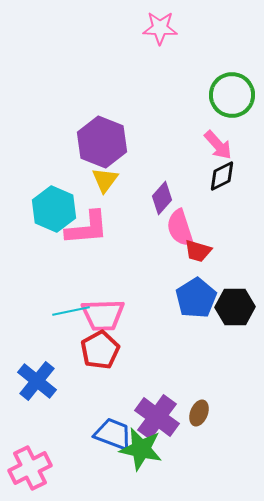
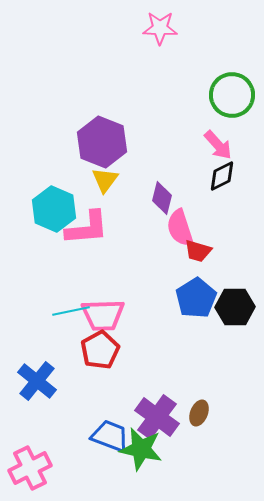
purple diamond: rotated 28 degrees counterclockwise
blue trapezoid: moved 3 px left, 2 px down
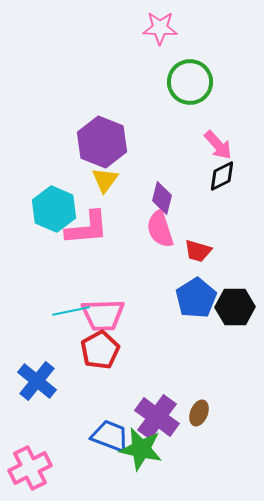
green circle: moved 42 px left, 13 px up
pink semicircle: moved 20 px left, 1 px down
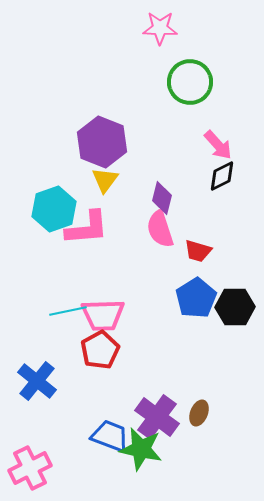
cyan hexagon: rotated 18 degrees clockwise
cyan line: moved 3 px left
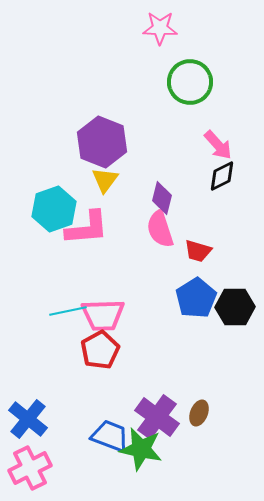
blue cross: moved 9 px left, 38 px down
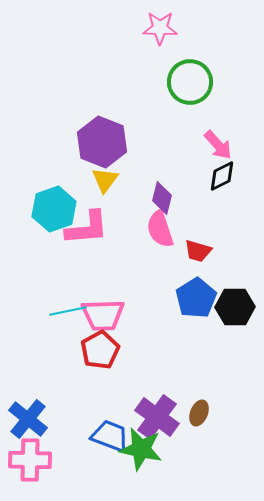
pink cross: moved 8 px up; rotated 27 degrees clockwise
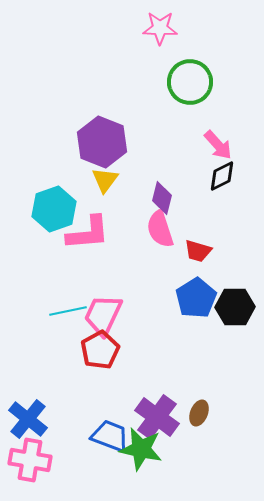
pink L-shape: moved 1 px right, 5 px down
pink trapezoid: rotated 117 degrees clockwise
pink cross: rotated 9 degrees clockwise
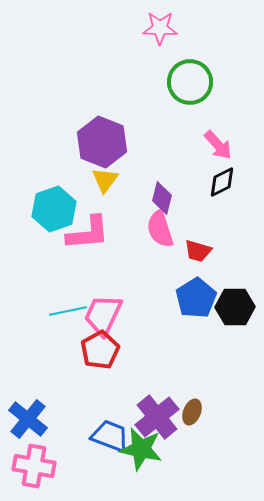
black diamond: moved 6 px down
brown ellipse: moved 7 px left, 1 px up
purple cross: rotated 15 degrees clockwise
pink cross: moved 4 px right, 6 px down
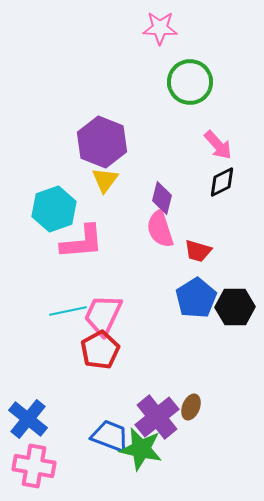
pink L-shape: moved 6 px left, 9 px down
brown ellipse: moved 1 px left, 5 px up
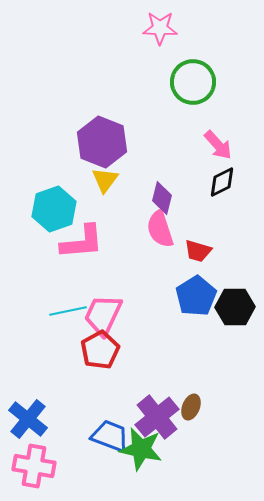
green circle: moved 3 px right
blue pentagon: moved 2 px up
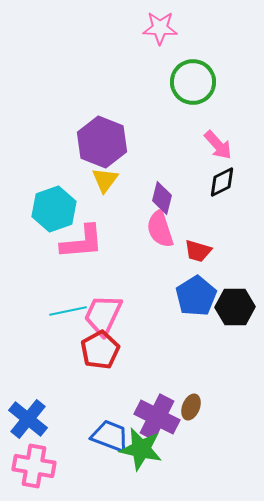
purple cross: rotated 24 degrees counterclockwise
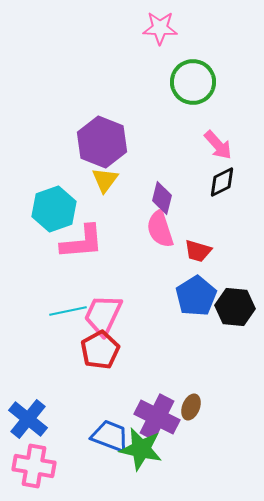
black hexagon: rotated 6 degrees clockwise
